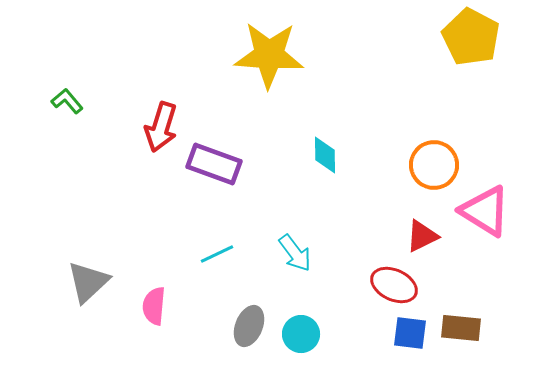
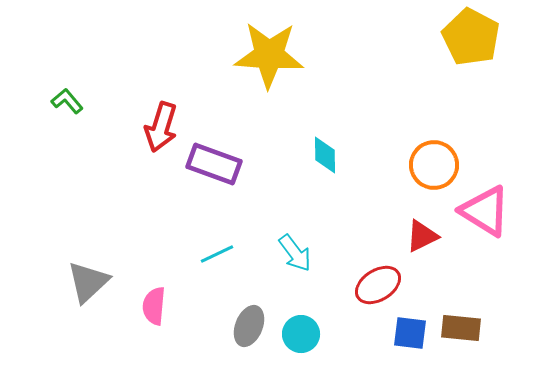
red ellipse: moved 16 px left; rotated 57 degrees counterclockwise
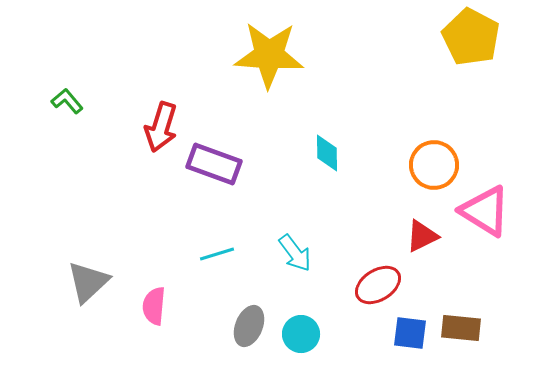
cyan diamond: moved 2 px right, 2 px up
cyan line: rotated 8 degrees clockwise
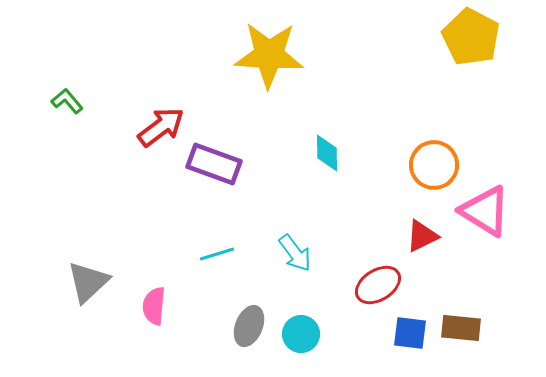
red arrow: rotated 144 degrees counterclockwise
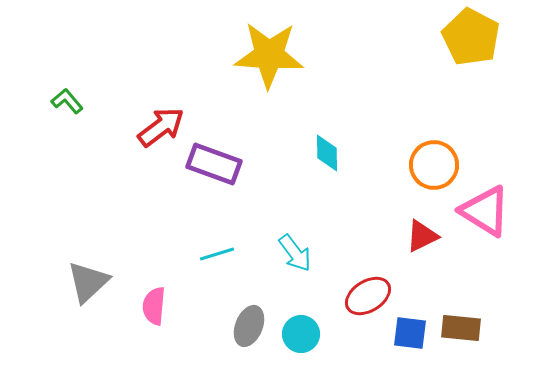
red ellipse: moved 10 px left, 11 px down
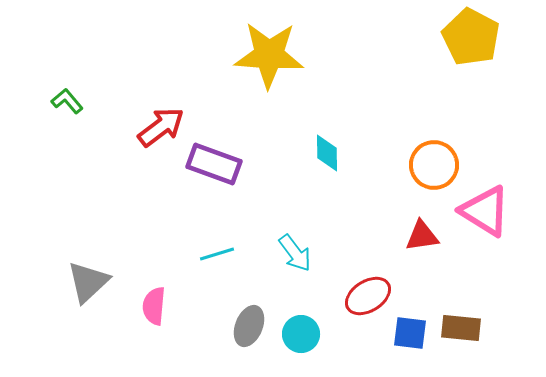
red triangle: rotated 18 degrees clockwise
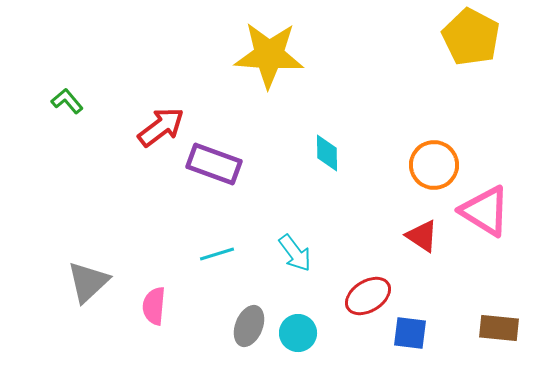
red triangle: rotated 42 degrees clockwise
brown rectangle: moved 38 px right
cyan circle: moved 3 px left, 1 px up
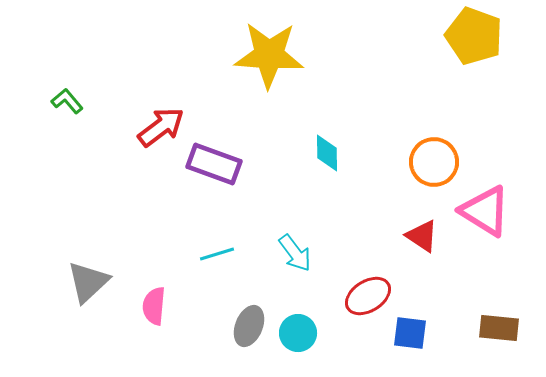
yellow pentagon: moved 3 px right, 1 px up; rotated 8 degrees counterclockwise
orange circle: moved 3 px up
